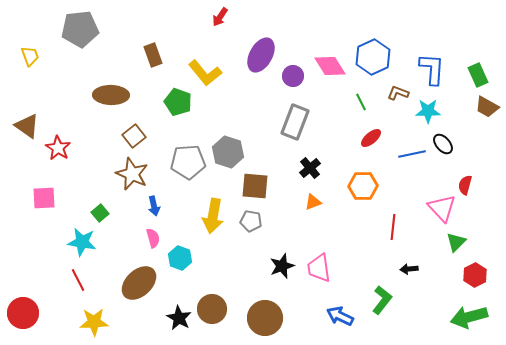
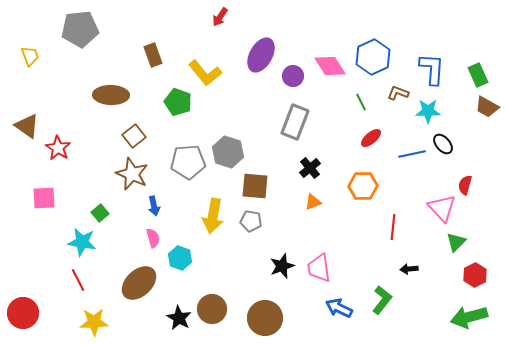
blue arrow at (340, 316): moved 1 px left, 8 px up
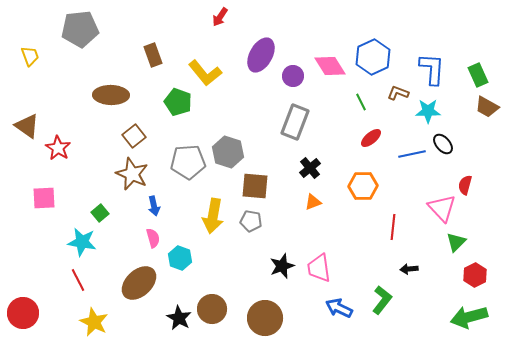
yellow star at (94, 322): rotated 28 degrees clockwise
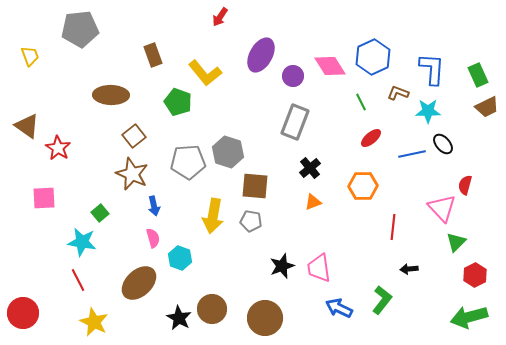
brown trapezoid at (487, 107): rotated 55 degrees counterclockwise
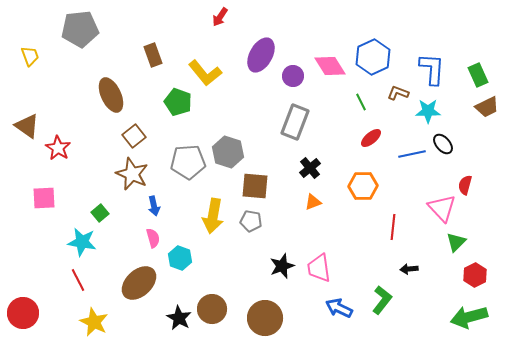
brown ellipse at (111, 95): rotated 64 degrees clockwise
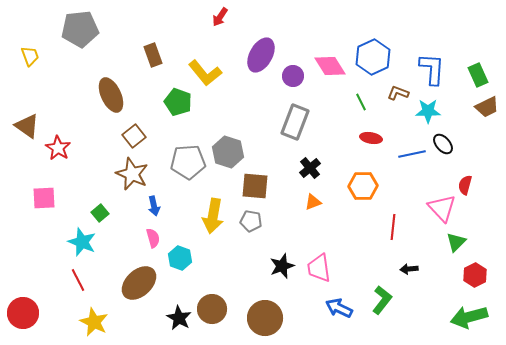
red ellipse at (371, 138): rotated 50 degrees clockwise
cyan star at (82, 242): rotated 12 degrees clockwise
